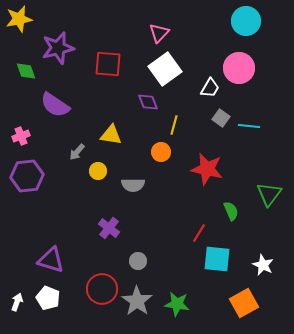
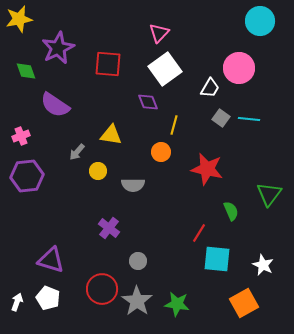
cyan circle: moved 14 px right
purple star: rotated 12 degrees counterclockwise
cyan line: moved 7 px up
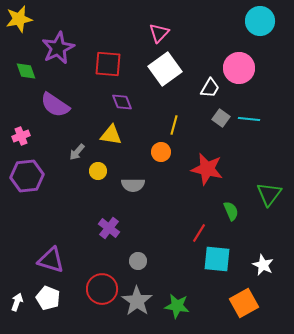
purple diamond: moved 26 px left
green star: moved 2 px down
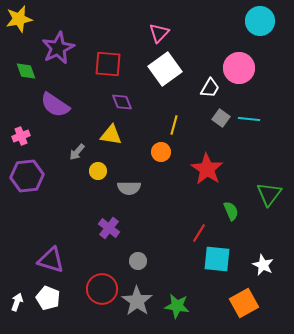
red star: rotated 20 degrees clockwise
gray semicircle: moved 4 px left, 3 px down
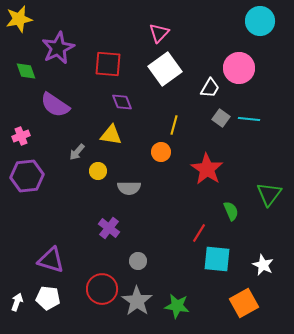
white pentagon: rotated 15 degrees counterclockwise
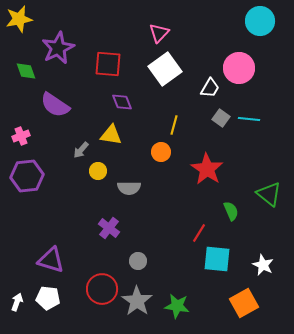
gray arrow: moved 4 px right, 2 px up
green triangle: rotated 28 degrees counterclockwise
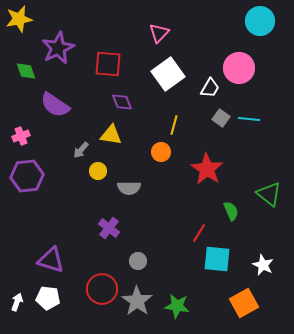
white square: moved 3 px right, 5 px down
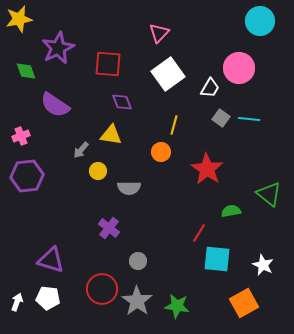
green semicircle: rotated 78 degrees counterclockwise
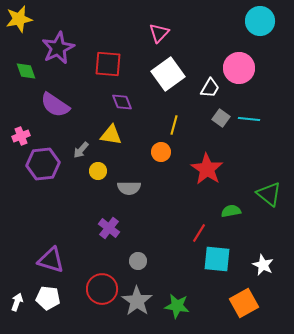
purple hexagon: moved 16 px right, 12 px up
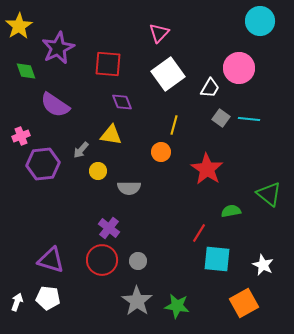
yellow star: moved 7 px down; rotated 20 degrees counterclockwise
red circle: moved 29 px up
